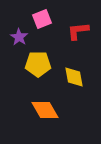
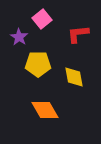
pink square: rotated 18 degrees counterclockwise
red L-shape: moved 3 px down
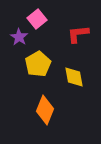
pink square: moved 5 px left
yellow pentagon: rotated 30 degrees counterclockwise
orange diamond: rotated 52 degrees clockwise
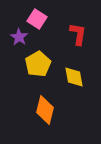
pink square: rotated 18 degrees counterclockwise
red L-shape: rotated 105 degrees clockwise
orange diamond: rotated 8 degrees counterclockwise
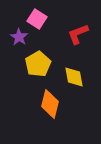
red L-shape: rotated 120 degrees counterclockwise
orange diamond: moved 5 px right, 6 px up
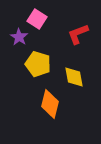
yellow pentagon: rotated 25 degrees counterclockwise
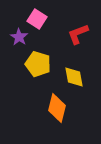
orange diamond: moved 7 px right, 4 px down
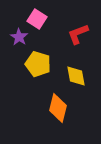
yellow diamond: moved 2 px right, 1 px up
orange diamond: moved 1 px right
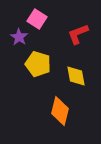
orange diamond: moved 2 px right, 3 px down
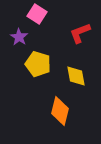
pink square: moved 5 px up
red L-shape: moved 2 px right, 1 px up
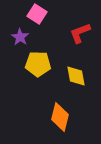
purple star: moved 1 px right
yellow pentagon: rotated 15 degrees counterclockwise
orange diamond: moved 6 px down
